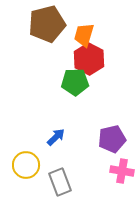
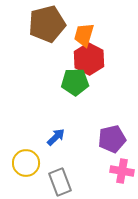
yellow circle: moved 2 px up
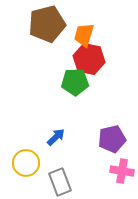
red hexagon: rotated 16 degrees counterclockwise
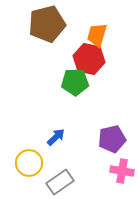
orange trapezoid: moved 13 px right
yellow circle: moved 3 px right
gray rectangle: rotated 76 degrees clockwise
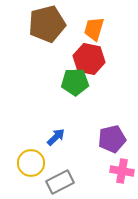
orange trapezoid: moved 3 px left, 6 px up
yellow circle: moved 2 px right
gray rectangle: rotated 8 degrees clockwise
